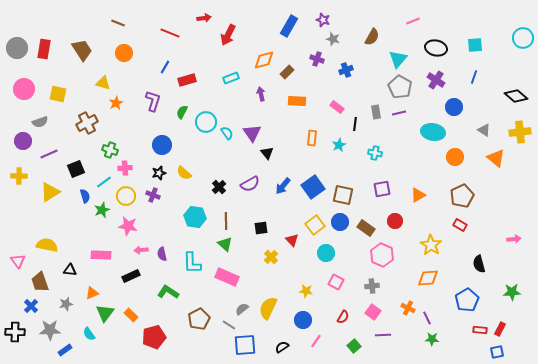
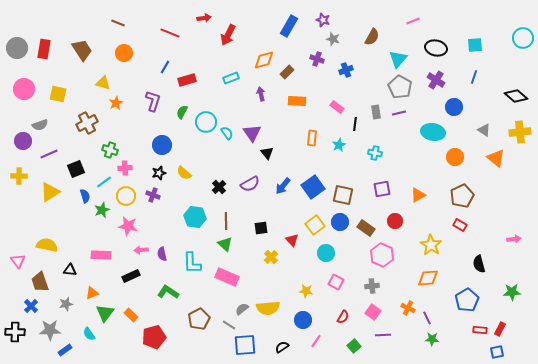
gray semicircle at (40, 122): moved 3 px down
yellow semicircle at (268, 308): rotated 120 degrees counterclockwise
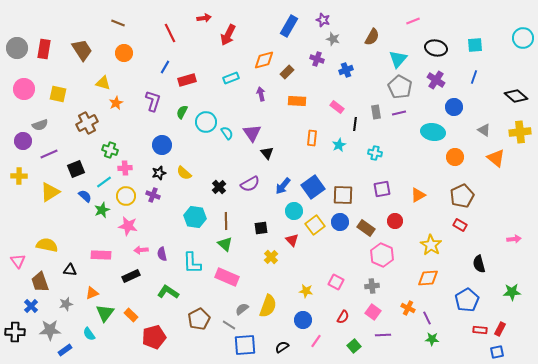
red line at (170, 33): rotated 42 degrees clockwise
brown square at (343, 195): rotated 10 degrees counterclockwise
blue semicircle at (85, 196): rotated 32 degrees counterclockwise
cyan circle at (326, 253): moved 32 px left, 42 px up
yellow semicircle at (268, 308): moved 2 px up; rotated 65 degrees counterclockwise
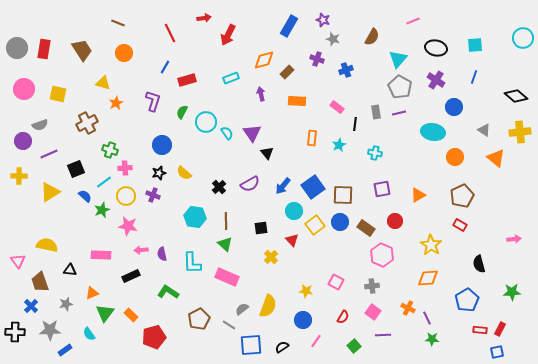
blue square at (245, 345): moved 6 px right
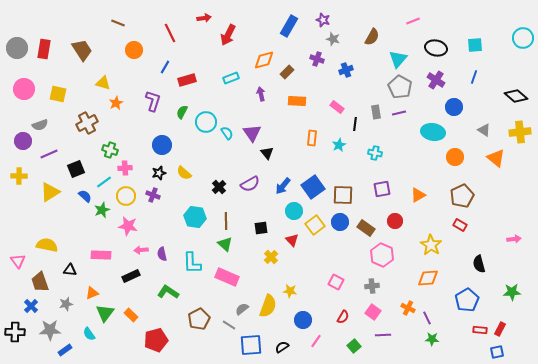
orange circle at (124, 53): moved 10 px right, 3 px up
yellow star at (306, 291): moved 16 px left
red pentagon at (154, 337): moved 2 px right, 3 px down
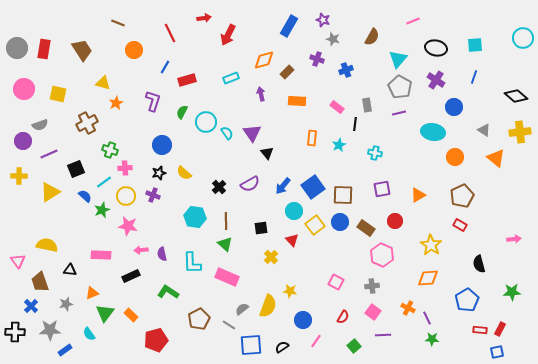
gray rectangle at (376, 112): moved 9 px left, 7 px up
